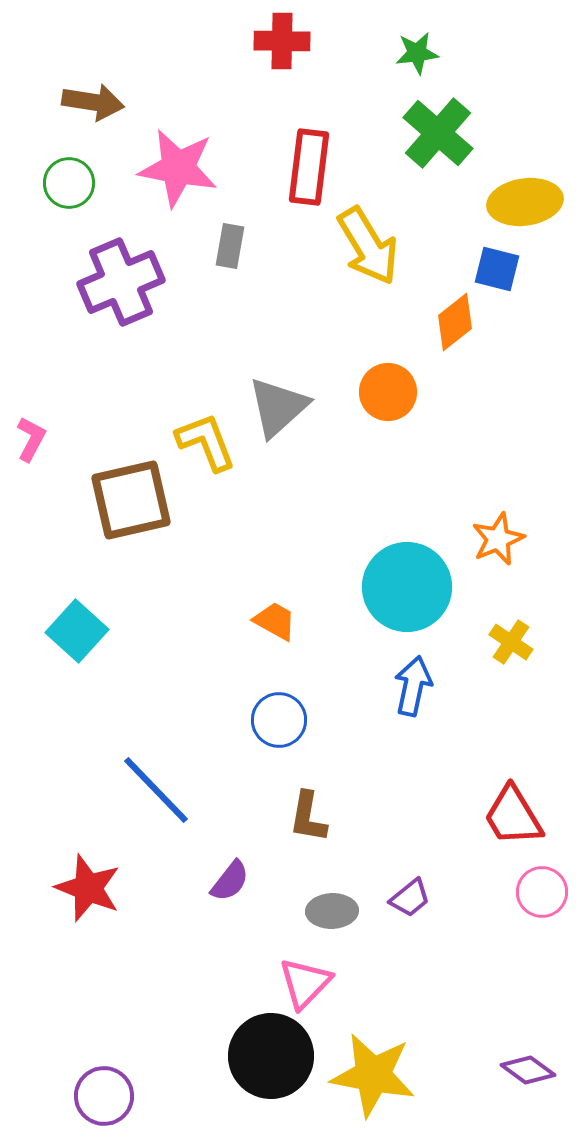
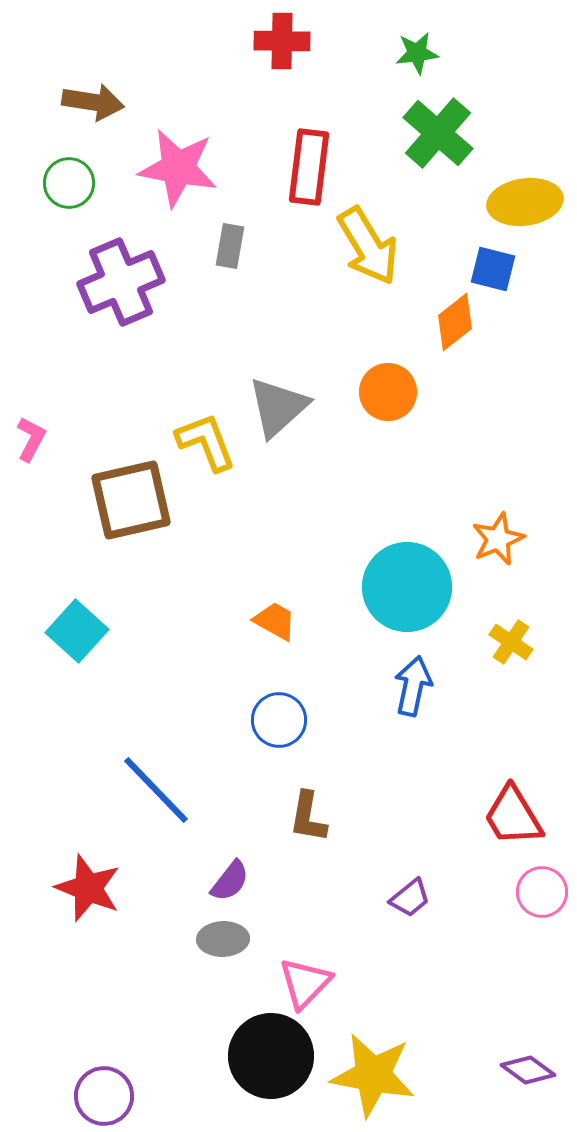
blue square: moved 4 px left
gray ellipse: moved 109 px left, 28 px down
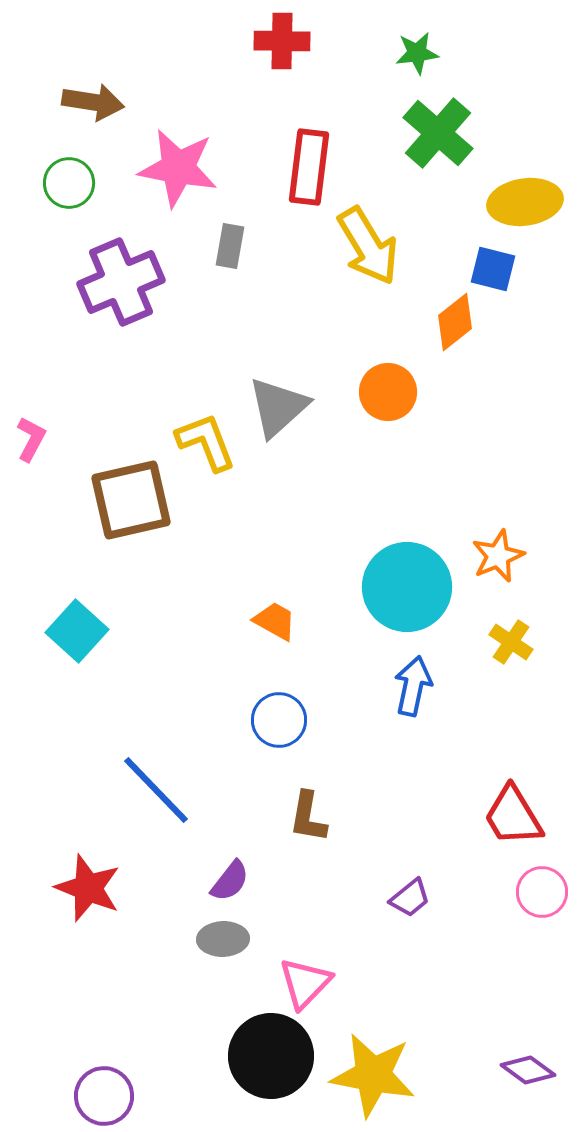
orange star: moved 17 px down
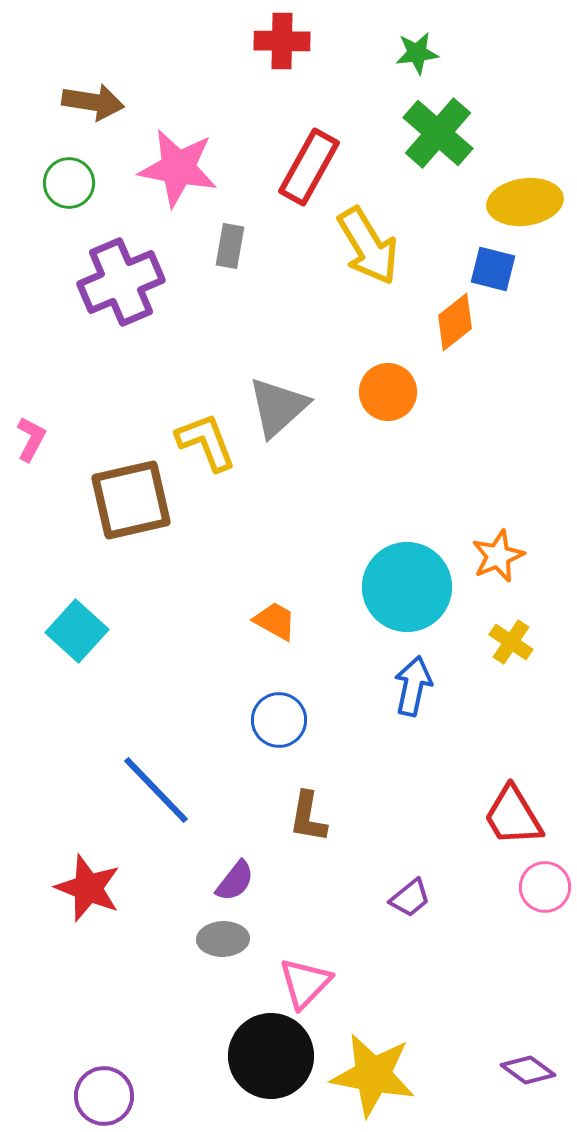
red rectangle: rotated 22 degrees clockwise
purple semicircle: moved 5 px right
pink circle: moved 3 px right, 5 px up
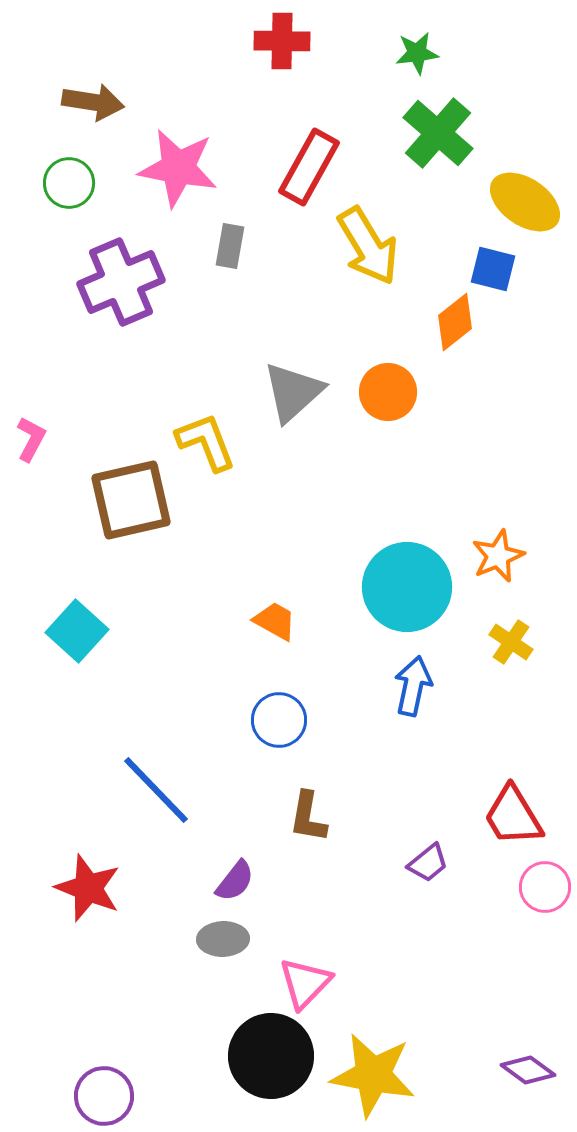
yellow ellipse: rotated 42 degrees clockwise
gray triangle: moved 15 px right, 15 px up
purple trapezoid: moved 18 px right, 35 px up
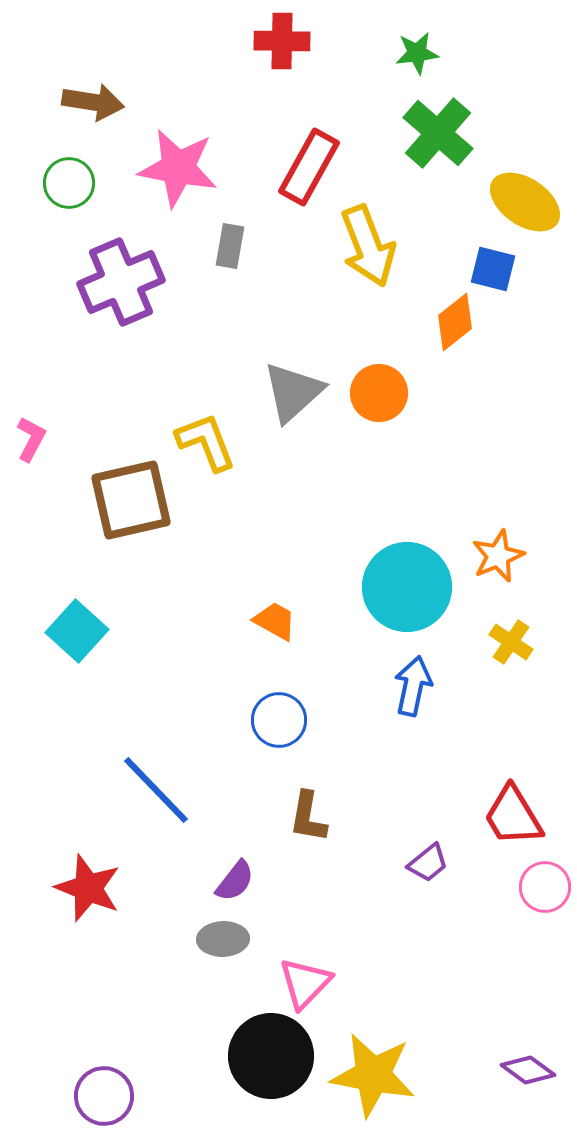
yellow arrow: rotated 10 degrees clockwise
orange circle: moved 9 px left, 1 px down
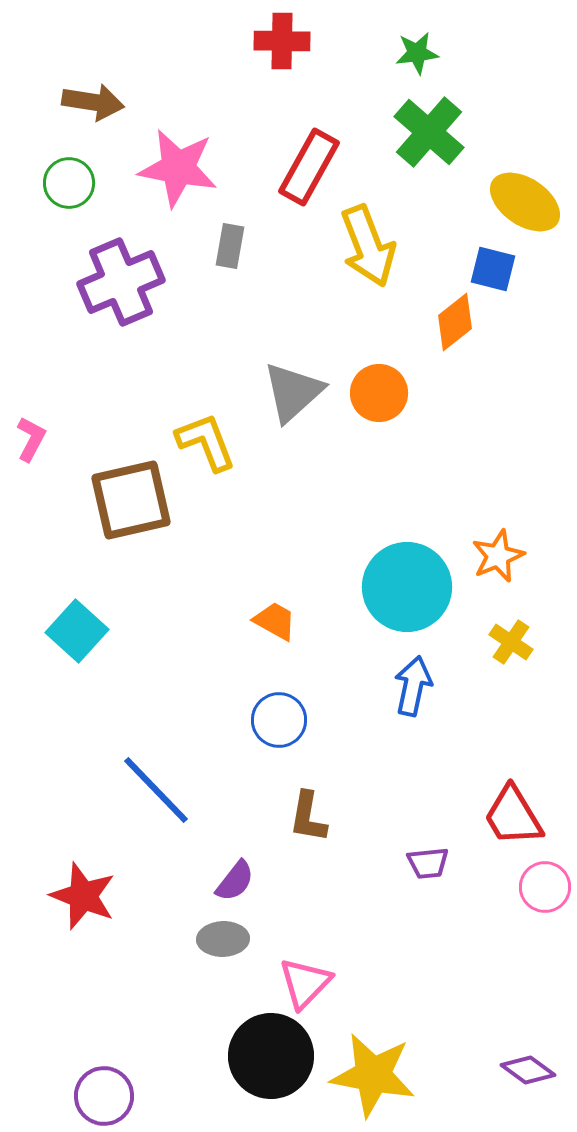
green cross: moved 9 px left, 1 px up
purple trapezoid: rotated 33 degrees clockwise
red star: moved 5 px left, 8 px down
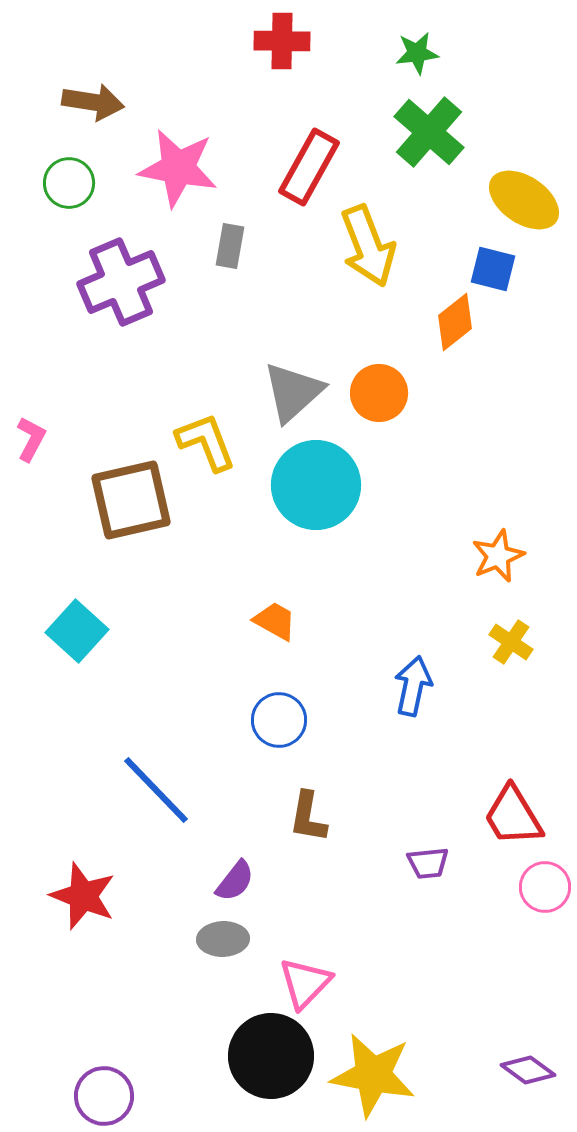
yellow ellipse: moved 1 px left, 2 px up
cyan circle: moved 91 px left, 102 px up
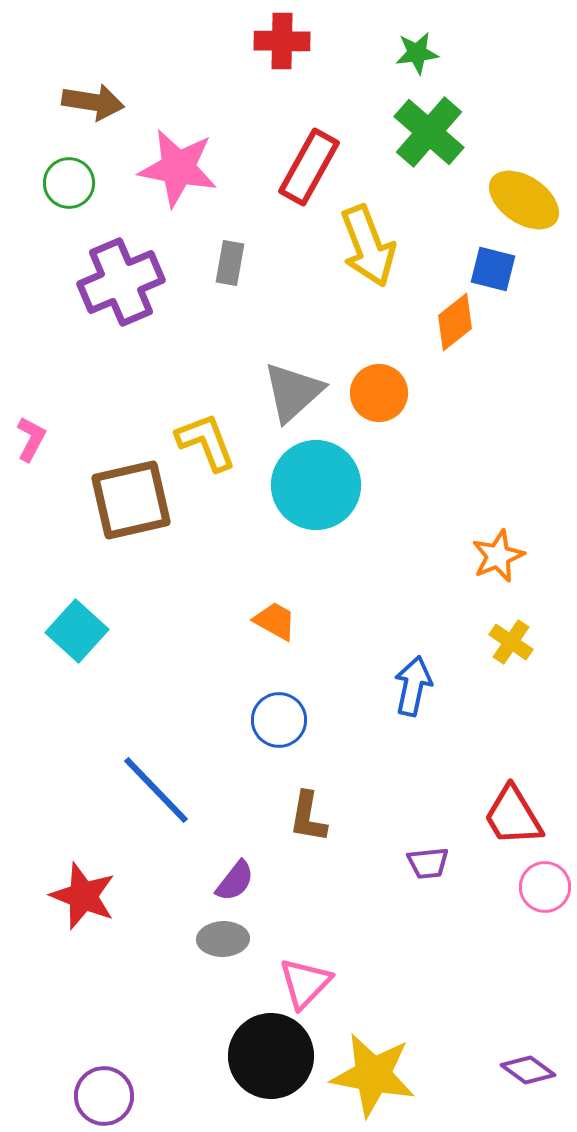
gray rectangle: moved 17 px down
